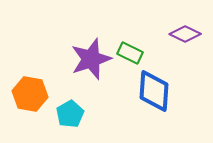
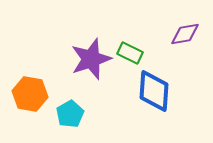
purple diamond: rotated 36 degrees counterclockwise
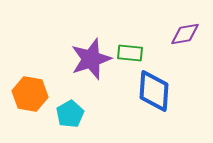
green rectangle: rotated 20 degrees counterclockwise
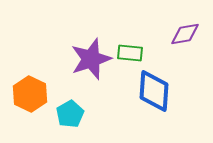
orange hexagon: rotated 16 degrees clockwise
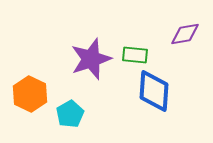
green rectangle: moved 5 px right, 2 px down
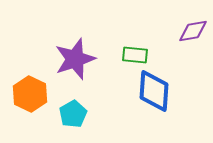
purple diamond: moved 8 px right, 3 px up
purple star: moved 16 px left
cyan pentagon: moved 3 px right
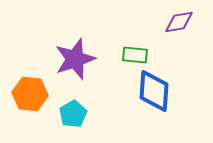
purple diamond: moved 14 px left, 9 px up
orange hexagon: rotated 20 degrees counterclockwise
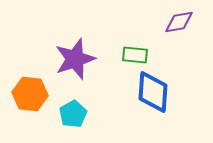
blue diamond: moved 1 px left, 1 px down
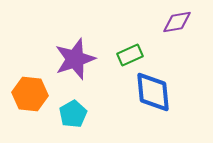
purple diamond: moved 2 px left
green rectangle: moved 5 px left; rotated 30 degrees counterclockwise
blue diamond: rotated 9 degrees counterclockwise
